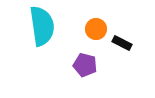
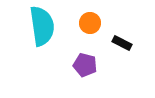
orange circle: moved 6 px left, 6 px up
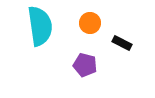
cyan semicircle: moved 2 px left
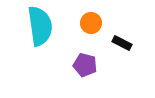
orange circle: moved 1 px right
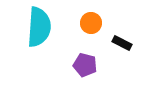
cyan semicircle: moved 1 px left, 1 px down; rotated 12 degrees clockwise
